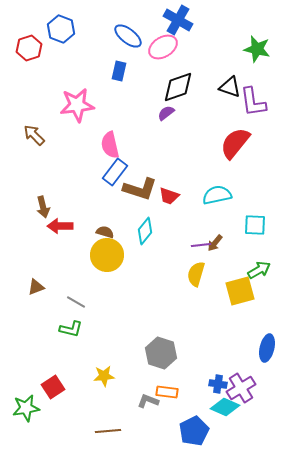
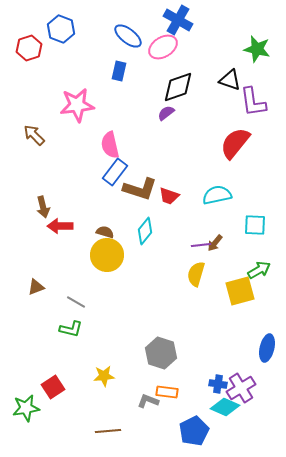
black triangle at (230, 87): moved 7 px up
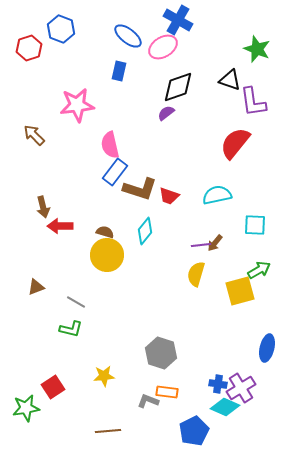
green star at (257, 49): rotated 8 degrees clockwise
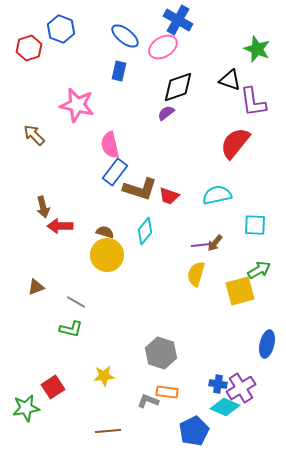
blue ellipse at (128, 36): moved 3 px left
pink star at (77, 105): rotated 20 degrees clockwise
blue ellipse at (267, 348): moved 4 px up
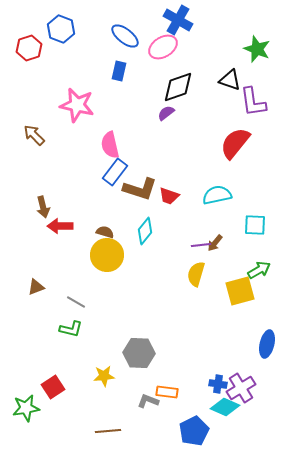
gray hexagon at (161, 353): moved 22 px left; rotated 16 degrees counterclockwise
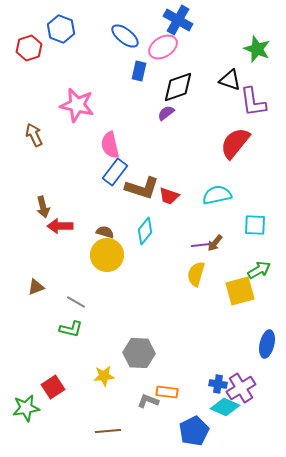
blue rectangle at (119, 71): moved 20 px right
brown arrow at (34, 135): rotated 20 degrees clockwise
brown L-shape at (140, 189): moved 2 px right, 1 px up
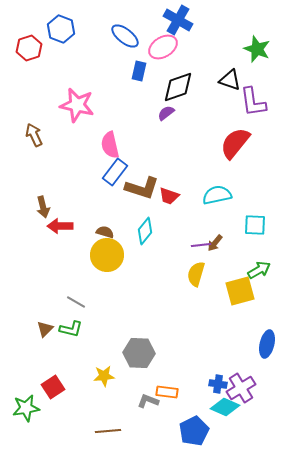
brown triangle at (36, 287): moved 9 px right, 42 px down; rotated 24 degrees counterclockwise
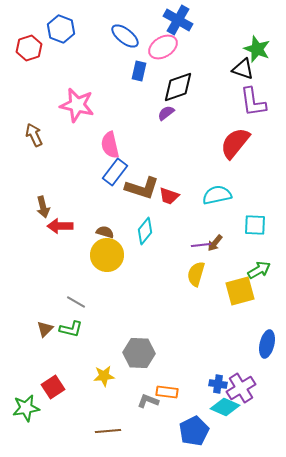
black triangle at (230, 80): moved 13 px right, 11 px up
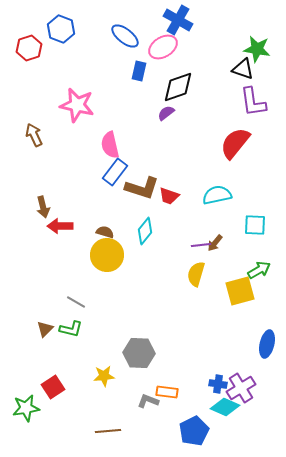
green star at (257, 49): rotated 12 degrees counterclockwise
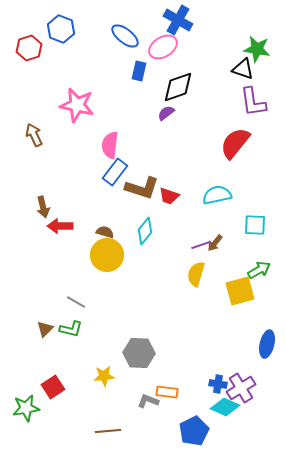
pink semicircle at (110, 145): rotated 20 degrees clockwise
purple line at (201, 245): rotated 12 degrees counterclockwise
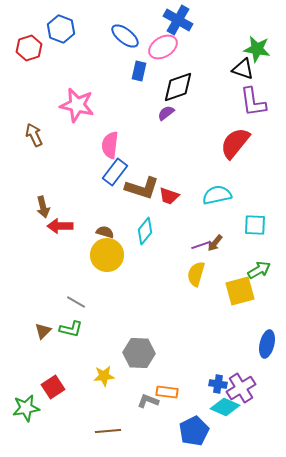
brown triangle at (45, 329): moved 2 px left, 2 px down
